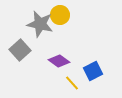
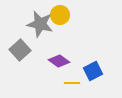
yellow line: rotated 49 degrees counterclockwise
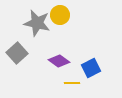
gray star: moved 3 px left, 1 px up
gray square: moved 3 px left, 3 px down
blue square: moved 2 px left, 3 px up
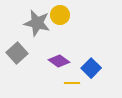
blue square: rotated 18 degrees counterclockwise
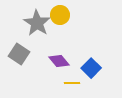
gray star: rotated 20 degrees clockwise
gray square: moved 2 px right, 1 px down; rotated 15 degrees counterclockwise
purple diamond: rotated 15 degrees clockwise
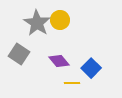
yellow circle: moved 5 px down
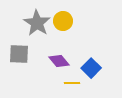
yellow circle: moved 3 px right, 1 px down
gray square: rotated 30 degrees counterclockwise
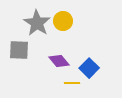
gray square: moved 4 px up
blue square: moved 2 px left
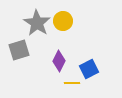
gray square: rotated 20 degrees counterclockwise
purple diamond: rotated 65 degrees clockwise
blue square: moved 1 px down; rotated 18 degrees clockwise
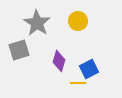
yellow circle: moved 15 px right
purple diamond: rotated 10 degrees counterclockwise
yellow line: moved 6 px right
